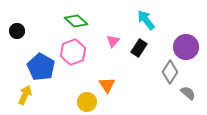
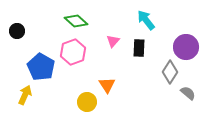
black rectangle: rotated 30 degrees counterclockwise
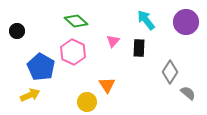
purple circle: moved 25 px up
pink hexagon: rotated 15 degrees counterclockwise
yellow arrow: moved 5 px right; rotated 42 degrees clockwise
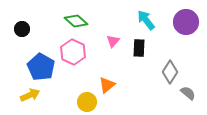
black circle: moved 5 px right, 2 px up
orange triangle: rotated 24 degrees clockwise
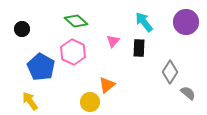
cyan arrow: moved 2 px left, 2 px down
yellow arrow: moved 6 px down; rotated 102 degrees counterclockwise
yellow circle: moved 3 px right
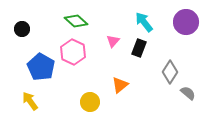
black rectangle: rotated 18 degrees clockwise
orange triangle: moved 13 px right
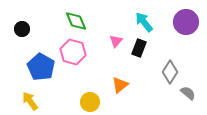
green diamond: rotated 25 degrees clockwise
pink triangle: moved 3 px right
pink hexagon: rotated 10 degrees counterclockwise
